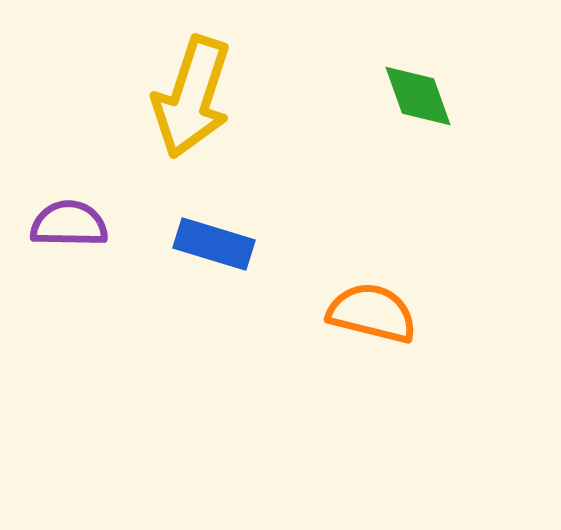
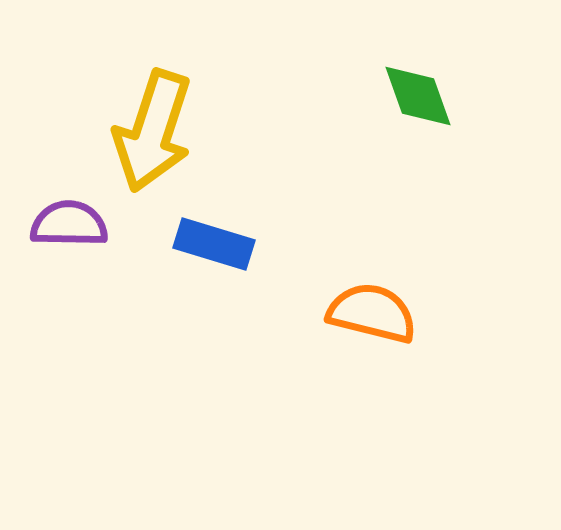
yellow arrow: moved 39 px left, 34 px down
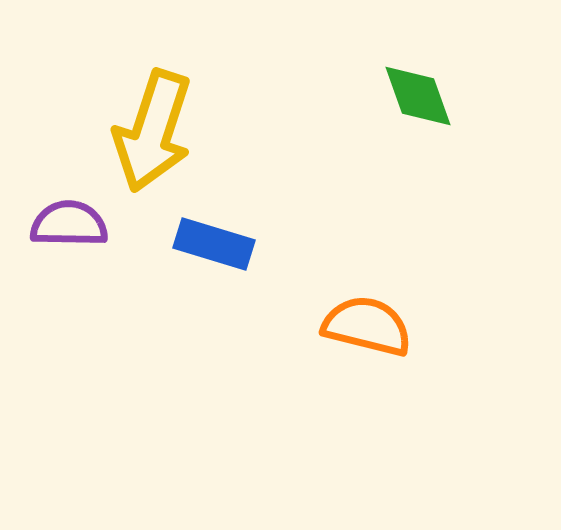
orange semicircle: moved 5 px left, 13 px down
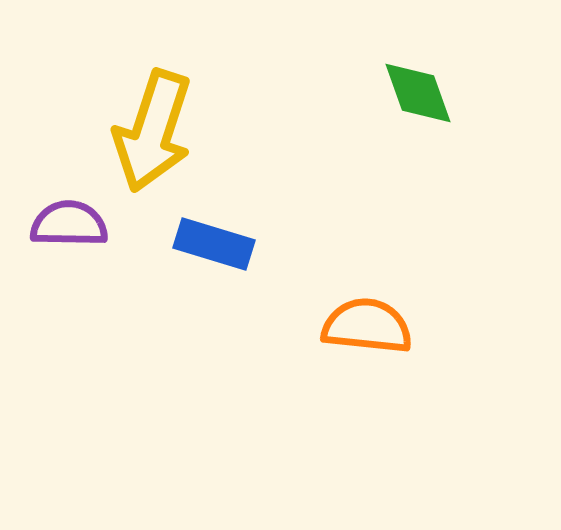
green diamond: moved 3 px up
orange semicircle: rotated 8 degrees counterclockwise
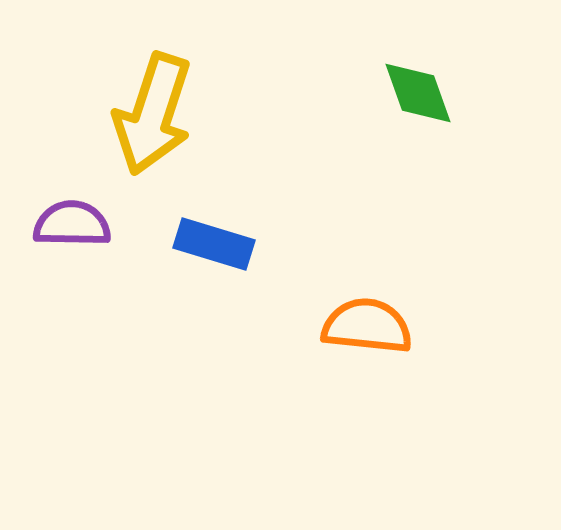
yellow arrow: moved 17 px up
purple semicircle: moved 3 px right
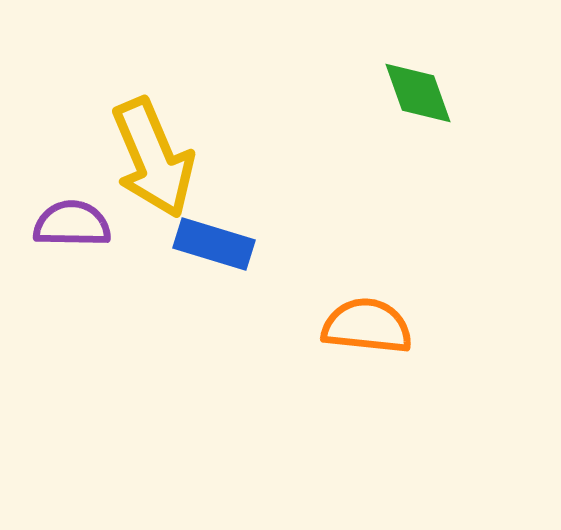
yellow arrow: moved 44 px down; rotated 41 degrees counterclockwise
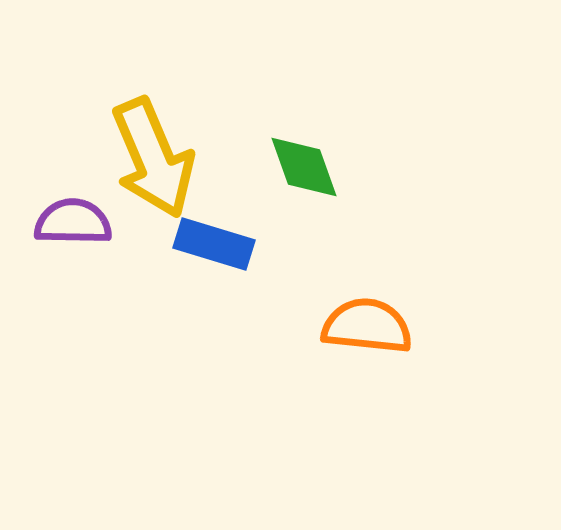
green diamond: moved 114 px left, 74 px down
purple semicircle: moved 1 px right, 2 px up
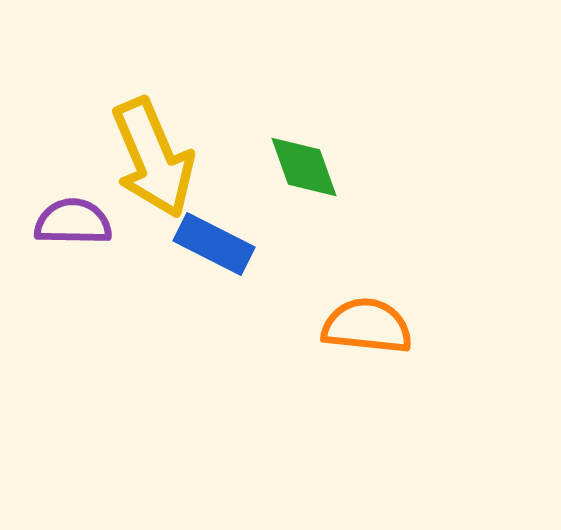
blue rectangle: rotated 10 degrees clockwise
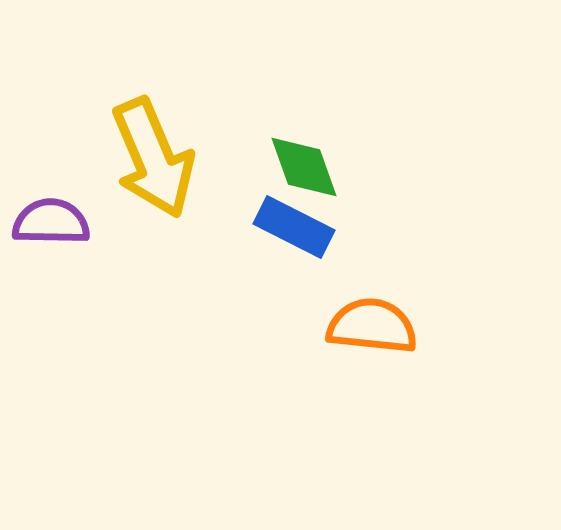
purple semicircle: moved 22 px left
blue rectangle: moved 80 px right, 17 px up
orange semicircle: moved 5 px right
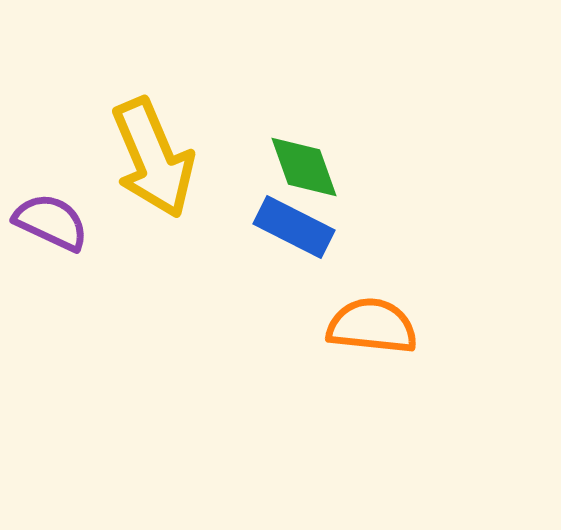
purple semicircle: rotated 24 degrees clockwise
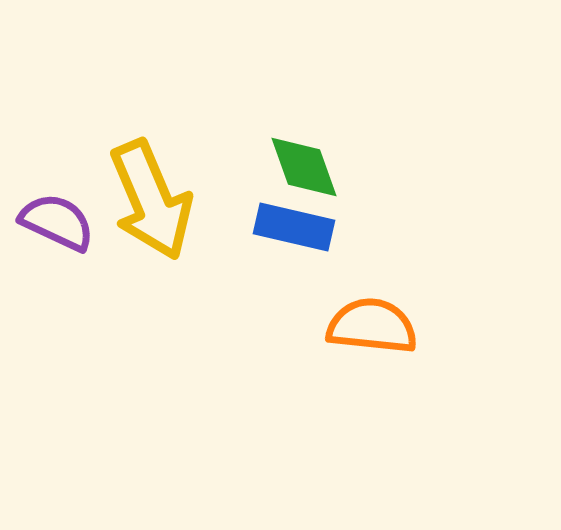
yellow arrow: moved 2 px left, 42 px down
purple semicircle: moved 6 px right
blue rectangle: rotated 14 degrees counterclockwise
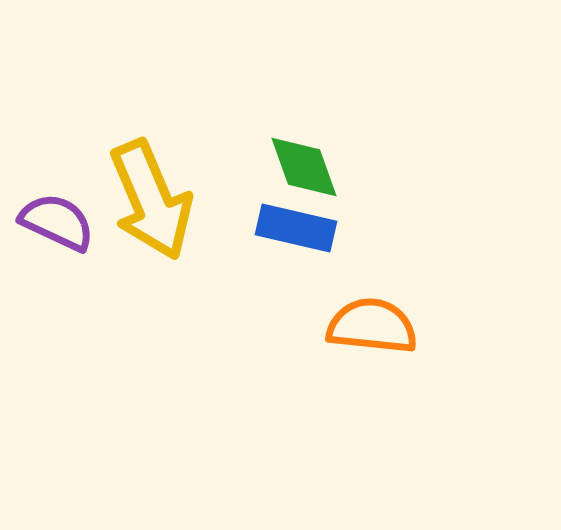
blue rectangle: moved 2 px right, 1 px down
